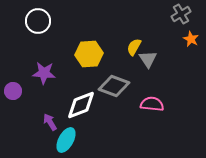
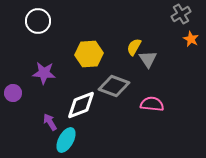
purple circle: moved 2 px down
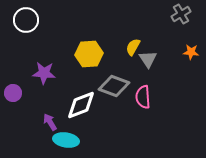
white circle: moved 12 px left, 1 px up
orange star: moved 13 px down; rotated 21 degrees counterclockwise
yellow semicircle: moved 1 px left
pink semicircle: moved 9 px left, 7 px up; rotated 100 degrees counterclockwise
cyan ellipse: rotated 70 degrees clockwise
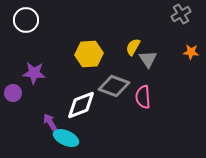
purple star: moved 10 px left
cyan ellipse: moved 2 px up; rotated 15 degrees clockwise
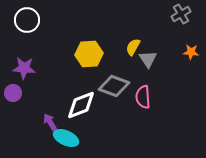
white circle: moved 1 px right
purple star: moved 10 px left, 5 px up
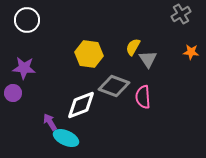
yellow hexagon: rotated 12 degrees clockwise
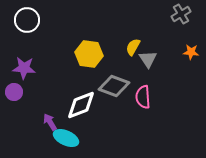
purple circle: moved 1 px right, 1 px up
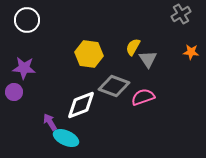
pink semicircle: rotated 75 degrees clockwise
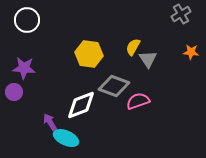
pink semicircle: moved 5 px left, 4 px down
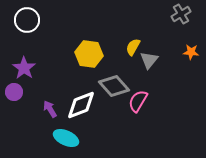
gray triangle: moved 1 px right, 1 px down; rotated 12 degrees clockwise
purple star: rotated 30 degrees clockwise
gray diamond: rotated 28 degrees clockwise
pink semicircle: rotated 40 degrees counterclockwise
purple arrow: moved 13 px up
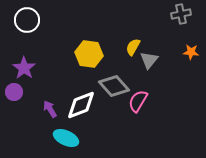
gray cross: rotated 18 degrees clockwise
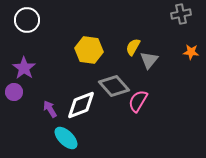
yellow hexagon: moved 4 px up
cyan ellipse: rotated 20 degrees clockwise
